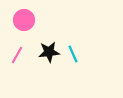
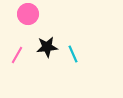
pink circle: moved 4 px right, 6 px up
black star: moved 2 px left, 5 px up
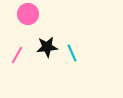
cyan line: moved 1 px left, 1 px up
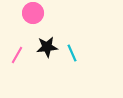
pink circle: moved 5 px right, 1 px up
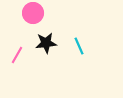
black star: moved 1 px left, 4 px up
cyan line: moved 7 px right, 7 px up
